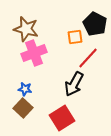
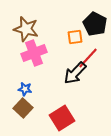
black arrow: moved 1 px right, 11 px up; rotated 15 degrees clockwise
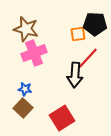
black pentagon: rotated 25 degrees counterclockwise
orange square: moved 3 px right, 3 px up
black arrow: moved 2 px down; rotated 40 degrees counterclockwise
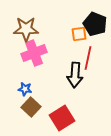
black pentagon: rotated 20 degrees clockwise
brown star: rotated 15 degrees counterclockwise
orange square: moved 1 px right
red line: rotated 30 degrees counterclockwise
brown square: moved 8 px right, 1 px up
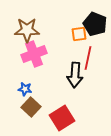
brown star: moved 1 px right, 1 px down
pink cross: moved 1 px down
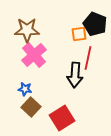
pink cross: moved 1 px down; rotated 20 degrees counterclockwise
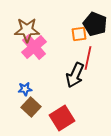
pink cross: moved 8 px up
black arrow: rotated 20 degrees clockwise
blue star: rotated 16 degrees counterclockwise
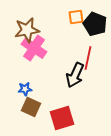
brown star: rotated 10 degrees counterclockwise
orange square: moved 3 px left, 17 px up
pink cross: moved 1 px down; rotated 15 degrees counterclockwise
brown square: rotated 18 degrees counterclockwise
red square: rotated 15 degrees clockwise
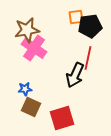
black pentagon: moved 5 px left, 2 px down; rotated 30 degrees counterclockwise
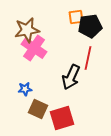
black arrow: moved 4 px left, 2 px down
brown square: moved 7 px right, 2 px down
